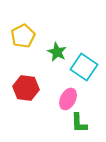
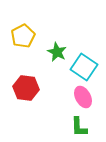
pink ellipse: moved 15 px right, 2 px up; rotated 55 degrees counterclockwise
green L-shape: moved 4 px down
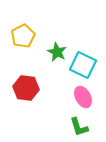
cyan square: moved 1 px left, 2 px up; rotated 8 degrees counterclockwise
green L-shape: rotated 15 degrees counterclockwise
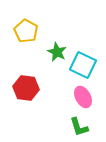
yellow pentagon: moved 3 px right, 5 px up; rotated 15 degrees counterclockwise
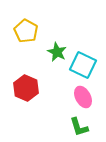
red hexagon: rotated 15 degrees clockwise
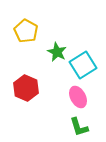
cyan square: rotated 32 degrees clockwise
pink ellipse: moved 5 px left
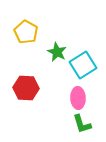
yellow pentagon: moved 1 px down
red hexagon: rotated 20 degrees counterclockwise
pink ellipse: moved 1 px down; rotated 25 degrees clockwise
green L-shape: moved 3 px right, 3 px up
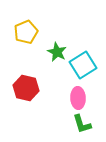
yellow pentagon: rotated 20 degrees clockwise
red hexagon: rotated 10 degrees clockwise
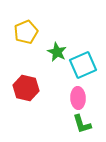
cyan square: rotated 8 degrees clockwise
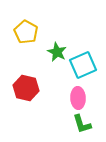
yellow pentagon: rotated 20 degrees counterclockwise
